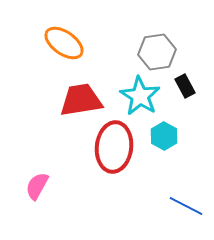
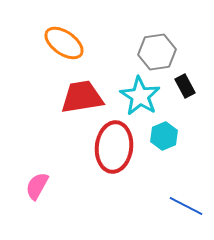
red trapezoid: moved 1 px right, 3 px up
cyan hexagon: rotated 8 degrees clockwise
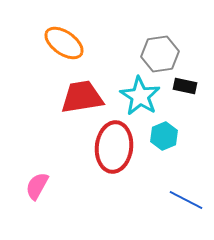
gray hexagon: moved 3 px right, 2 px down
black rectangle: rotated 50 degrees counterclockwise
blue line: moved 6 px up
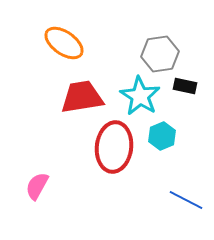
cyan hexagon: moved 2 px left
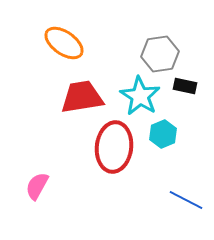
cyan hexagon: moved 1 px right, 2 px up
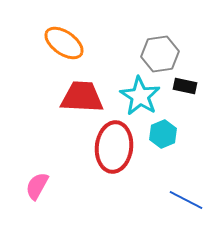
red trapezoid: rotated 12 degrees clockwise
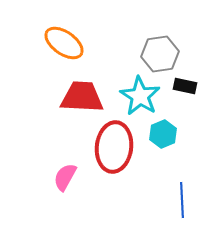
pink semicircle: moved 28 px right, 9 px up
blue line: moved 4 px left; rotated 60 degrees clockwise
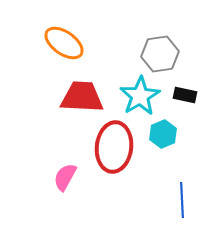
black rectangle: moved 9 px down
cyan star: rotated 9 degrees clockwise
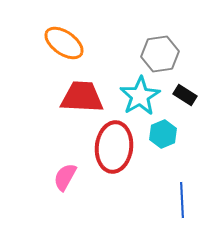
black rectangle: rotated 20 degrees clockwise
